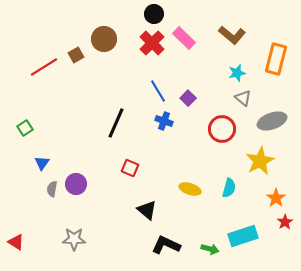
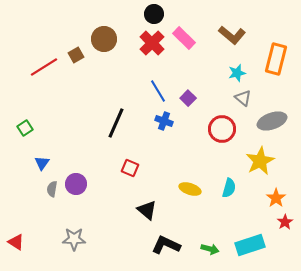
cyan rectangle: moved 7 px right, 9 px down
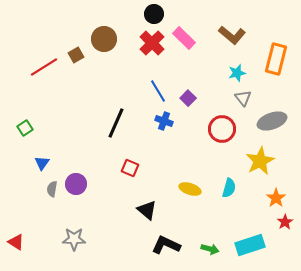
gray triangle: rotated 12 degrees clockwise
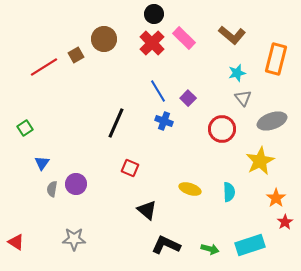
cyan semicircle: moved 4 px down; rotated 18 degrees counterclockwise
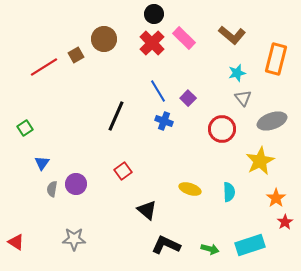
black line: moved 7 px up
red square: moved 7 px left, 3 px down; rotated 30 degrees clockwise
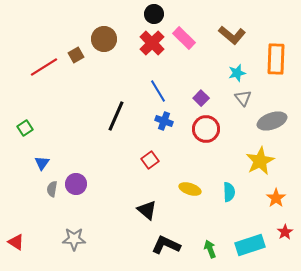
orange rectangle: rotated 12 degrees counterclockwise
purple square: moved 13 px right
red circle: moved 16 px left
red square: moved 27 px right, 11 px up
red star: moved 10 px down
green arrow: rotated 126 degrees counterclockwise
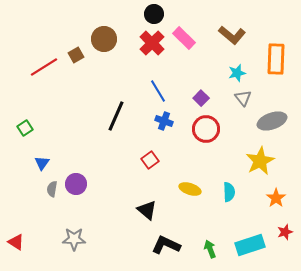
red star: rotated 14 degrees clockwise
